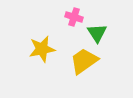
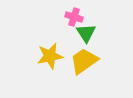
green triangle: moved 11 px left
yellow star: moved 8 px right, 7 px down
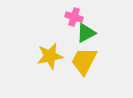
green triangle: rotated 35 degrees clockwise
yellow trapezoid: rotated 28 degrees counterclockwise
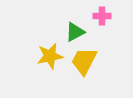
pink cross: moved 28 px right, 1 px up; rotated 18 degrees counterclockwise
green triangle: moved 11 px left, 1 px up
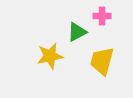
green triangle: moved 2 px right
yellow trapezoid: moved 18 px right; rotated 12 degrees counterclockwise
